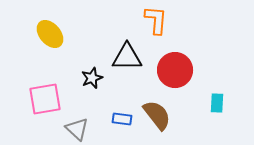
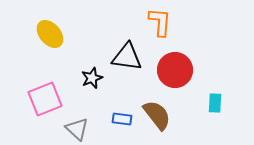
orange L-shape: moved 4 px right, 2 px down
black triangle: rotated 8 degrees clockwise
pink square: rotated 12 degrees counterclockwise
cyan rectangle: moved 2 px left
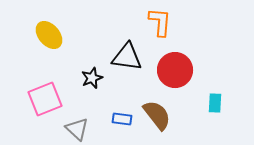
yellow ellipse: moved 1 px left, 1 px down
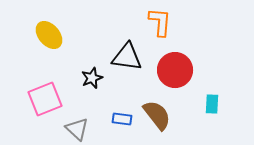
cyan rectangle: moved 3 px left, 1 px down
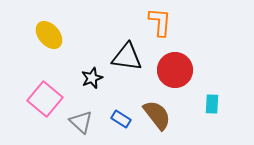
pink square: rotated 28 degrees counterclockwise
blue rectangle: moved 1 px left; rotated 24 degrees clockwise
gray triangle: moved 4 px right, 7 px up
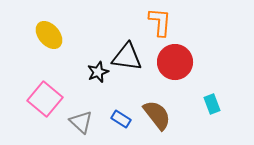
red circle: moved 8 px up
black star: moved 6 px right, 6 px up
cyan rectangle: rotated 24 degrees counterclockwise
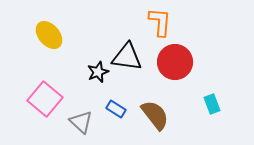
brown semicircle: moved 2 px left
blue rectangle: moved 5 px left, 10 px up
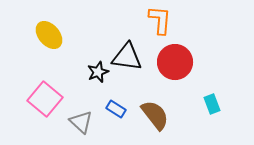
orange L-shape: moved 2 px up
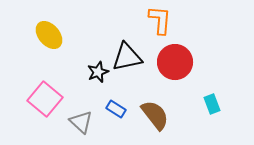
black triangle: rotated 20 degrees counterclockwise
